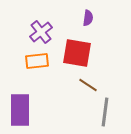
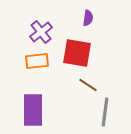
purple rectangle: moved 13 px right
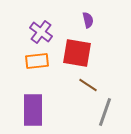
purple semicircle: moved 2 px down; rotated 21 degrees counterclockwise
purple cross: rotated 15 degrees counterclockwise
gray line: rotated 12 degrees clockwise
